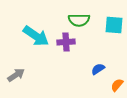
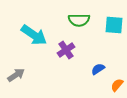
cyan arrow: moved 2 px left, 1 px up
purple cross: moved 8 px down; rotated 30 degrees counterclockwise
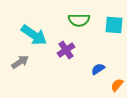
gray arrow: moved 4 px right, 13 px up
